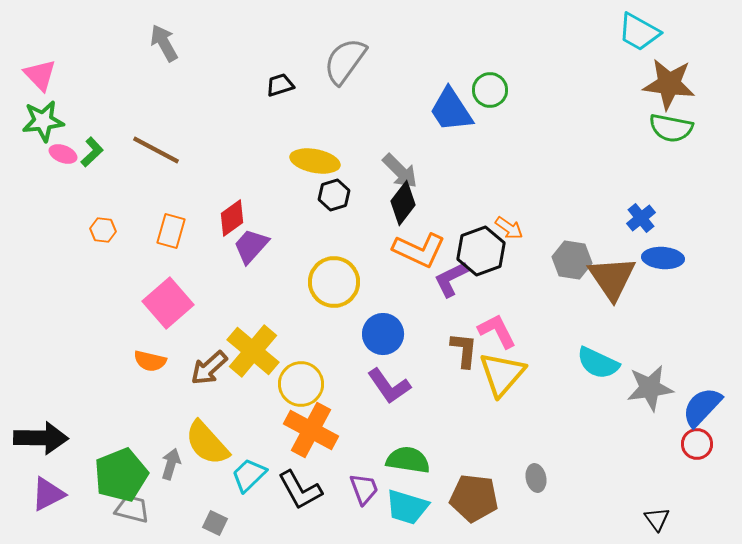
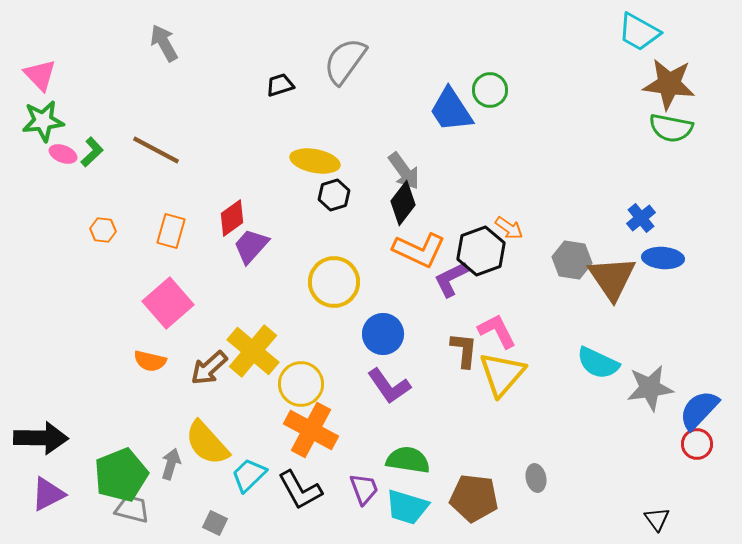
gray arrow at (400, 171): moved 4 px right; rotated 9 degrees clockwise
blue semicircle at (702, 407): moved 3 px left, 3 px down
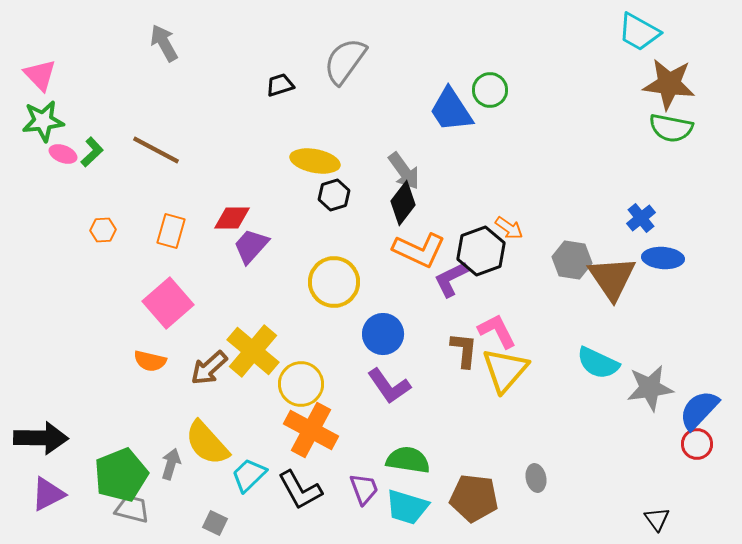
red diamond at (232, 218): rotated 36 degrees clockwise
orange hexagon at (103, 230): rotated 10 degrees counterclockwise
yellow triangle at (502, 374): moved 3 px right, 4 px up
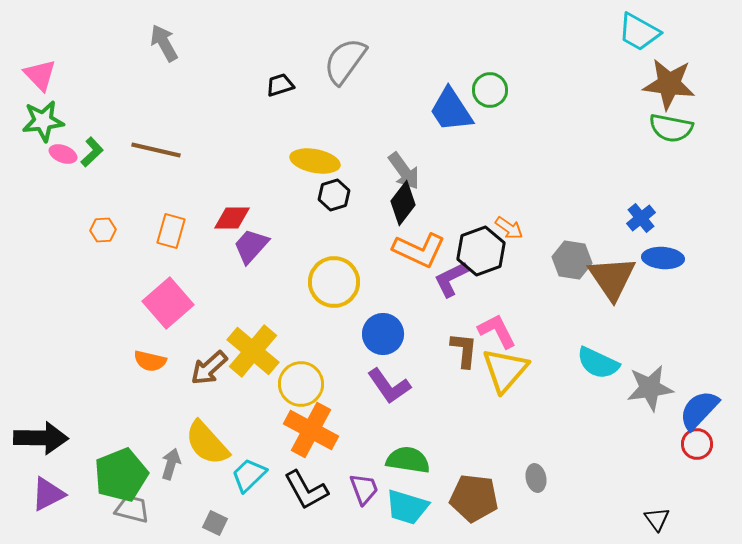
brown line at (156, 150): rotated 15 degrees counterclockwise
black L-shape at (300, 490): moved 6 px right
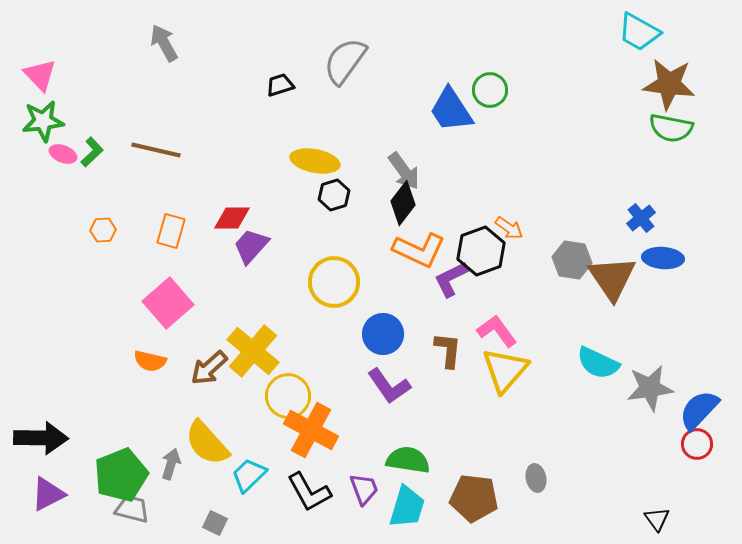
pink L-shape at (497, 331): rotated 9 degrees counterclockwise
brown L-shape at (464, 350): moved 16 px left
yellow circle at (301, 384): moved 13 px left, 12 px down
black L-shape at (306, 490): moved 3 px right, 2 px down
cyan trapezoid at (407, 507): rotated 90 degrees counterclockwise
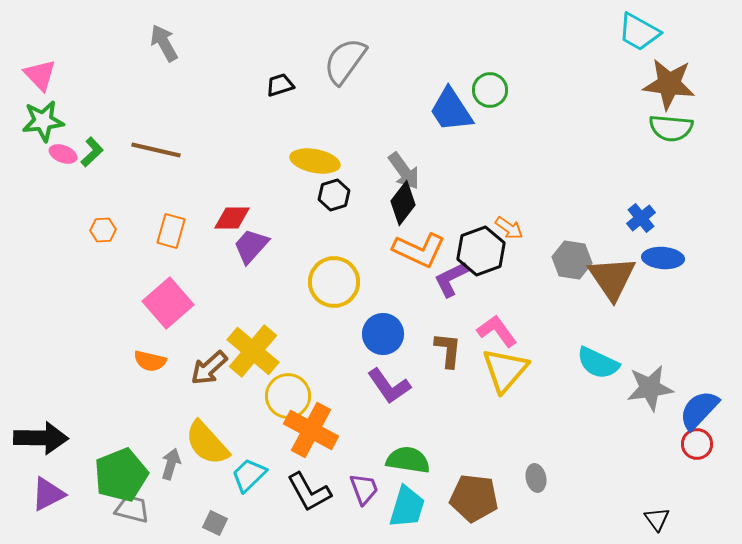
green semicircle at (671, 128): rotated 6 degrees counterclockwise
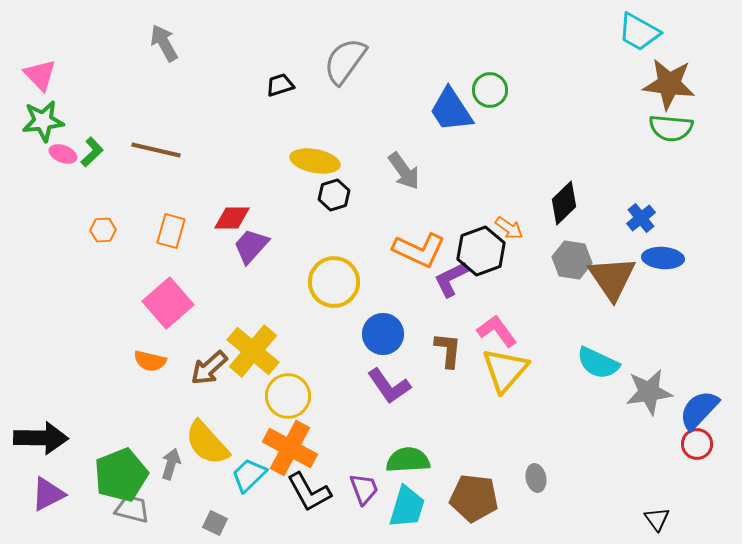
black diamond at (403, 203): moved 161 px right; rotated 9 degrees clockwise
gray star at (650, 388): moved 1 px left, 4 px down
orange cross at (311, 430): moved 21 px left, 18 px down
green semicircle at (408, 460): rotated 12 degrees counterclockwise
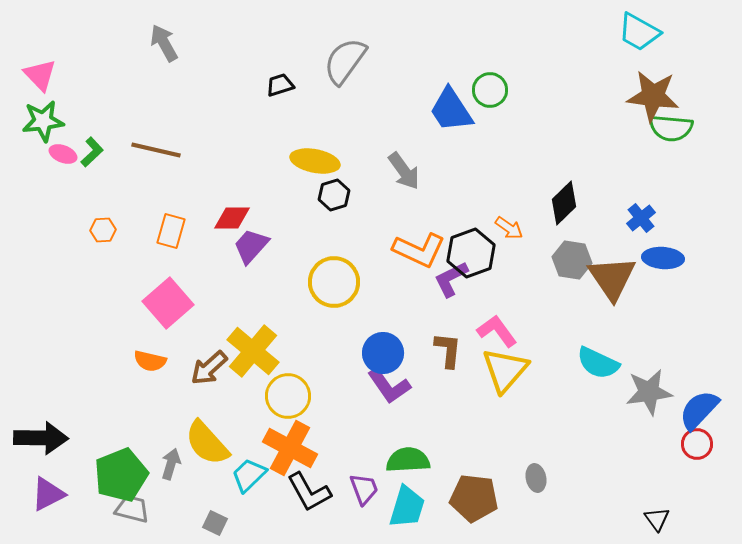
brown star at (669, 84): moved 16 px left, 12 px down
black hexagon at (481, 251): moved 10 px left, 2 px down
blue circle at (383, 334): moved 19 px down
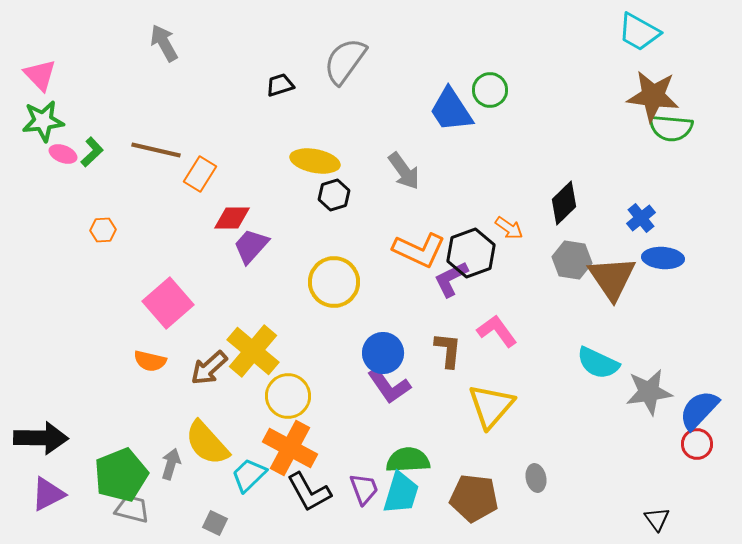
orange rectangle at (171, 231): moved 29 px right, 57 px up; rotated 16 degrees clockwise
yellow triangle at (505, 370): moved 14 px left, 36 px down
cyan trapezoid at (407, 507): moved 6 px left, 14 px up
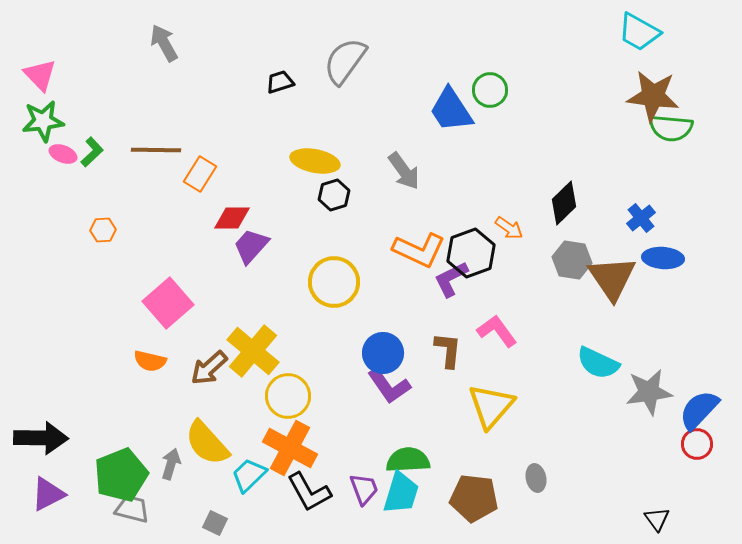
black trapezoid at (280, 85): moved 3 px up
brown line at (156, 150): rotated 12 degrees counterclockwise
